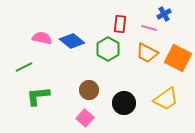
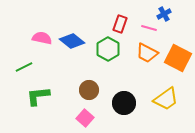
red rectangle: rotated 12 degrees clockwise
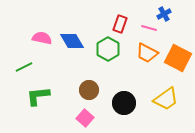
blue diamond: rotated 20 degrees clockwise
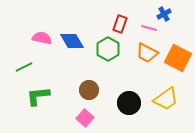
black circle: moved 5 px right
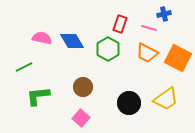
blue cross: rotated 16 degrees clockwise
brown circle: moved 6 px left, 3 px up
pink square: moved 4 px left
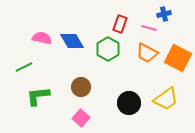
brown circle: moved 2 px left
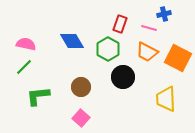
pink semicircle: moved 16 px left, 6 px down
orange trapezoid: moved 1 px up
green line: rotated 18 degrees counterclockwise
yellow trapezoid: rotated 124 degrees clockwise
black circle: moved 6 px left, 26 px up
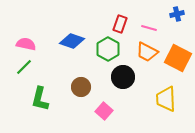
blue cross: moved 13 px right
blue diamond: rotated 40 degrees counterclockwise
green L-shape: moved 2 px right, 3 px down; rotated 70 degrees counterclockwise
pink square: moved 23 px right, 7 px up
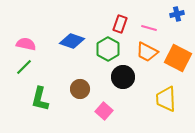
brown circle: moved 1 px left, 2 px down
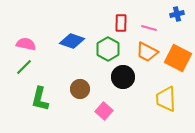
red rectangle: moved 1 px right, 1 px up; rotated 18 degrees counterclockwise
